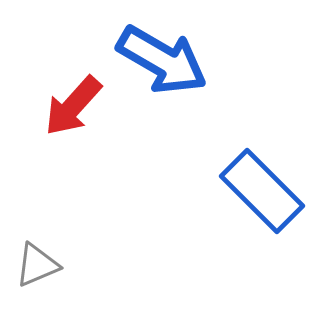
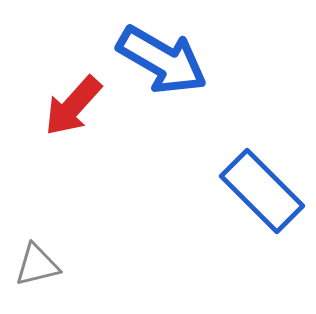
gray triangle: rotated 9 degrees clockwise
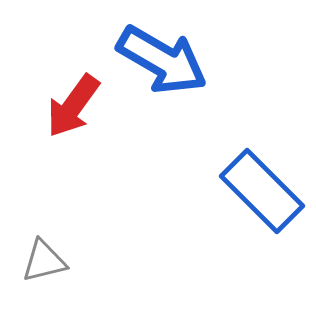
red arrow: rotated 6 degrees counterclockwise
gray triangle: moved 7 px right, 4 px up
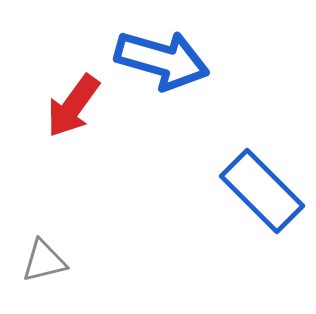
blue arrow: rotated 14 degrees counterclockwise
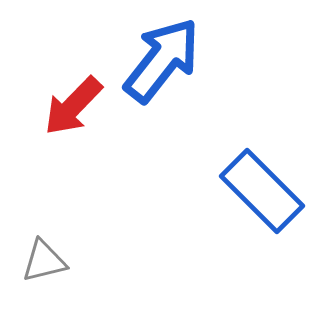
blue arrow: rotated 68 degrees counterclockwise
red arrow: rotated 8 degrees clockwise
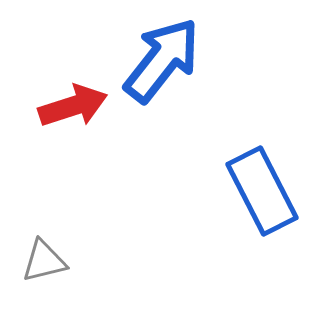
red arrow: rotated 152 degrees counterclockwise
blue rectangle: rotated 18 degrees clockwise
